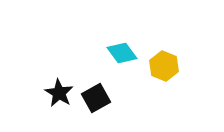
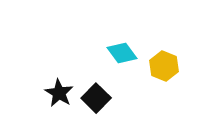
black square: rotated 16 degrees counterclockwise
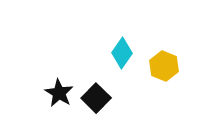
cyan diamond: rotated 72 degrees clockwise
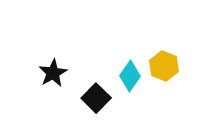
cyan diamond: moved 8 px right, 23 px down
black star: moved 6 px left, 20 px up; rotated 12 degrees clockwise
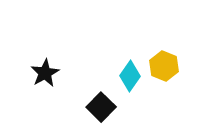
black star: moved 8 px left
black square: moved 5 px right, 9 px down
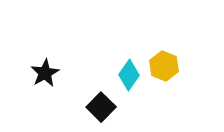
cyan diamond: moved 1 px left, 1 px up
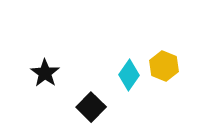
black star: rotated 8 degrees counterclockwise
black square: moved 10 px left
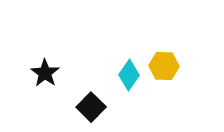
yellow hexagon: rotated 20 degrees counterclockwise
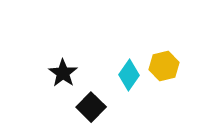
yellow hexagon: rotated 16 degrees counterclockwise
black star: moved 18 px right
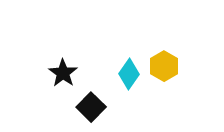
yellow hexagon: rotated 16 degrees counterclockwise
cyan diamond: moved 1 px up
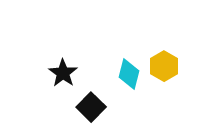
cyan diamond: rotated 20 degrees counterclockwise
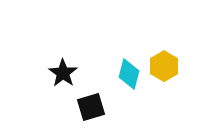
black square: rotated 28 degrees clockwise
